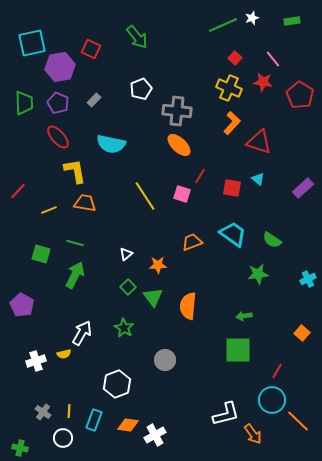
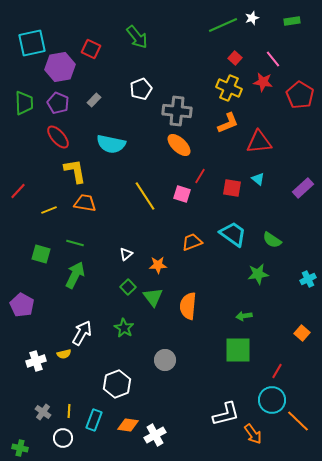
orange L-shape at (232, 123): moved 4 px left; rotated 25 degrees clockwise
red triangle at (259, 142): rotated 24 degrees counterclockwise
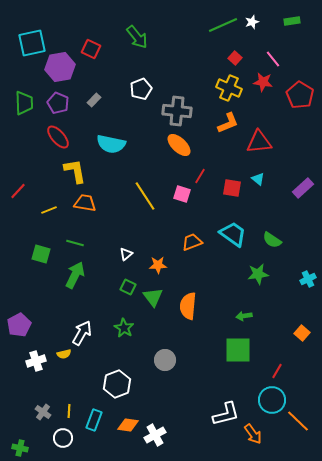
white star at (252, 18): moved 4 px down
green square at (128, 287): rotated 21 degrees counterclockwise
purple pentagon at (22, 305): moved 3 px left, 20 px down; rotated 15 degrees clockwise
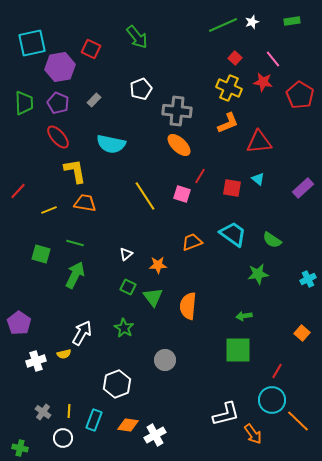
purple pentagon at (19, 325): moved 2 px up; rotated 10 degrees counterclockwise
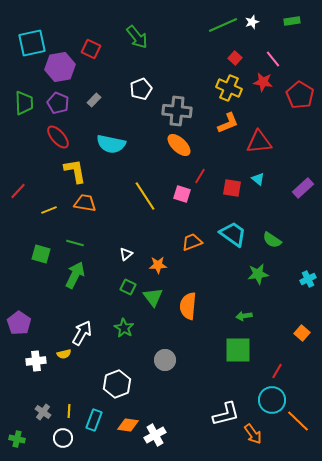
white cross at (36, 361): rotated 12 degrees clockwise
green cross at (20, 448): moved 3 px left, 9 px up
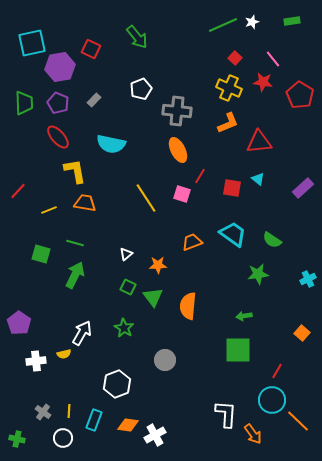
orange ellipse at (179, 145): moved 1 px left, 5 px down; rotated 20 degrees clockwise
yellow line at (145, 196): moved 1 px right, 2 px down
white L-shape at (226, 414): rotated 72 degrees counterclockwise
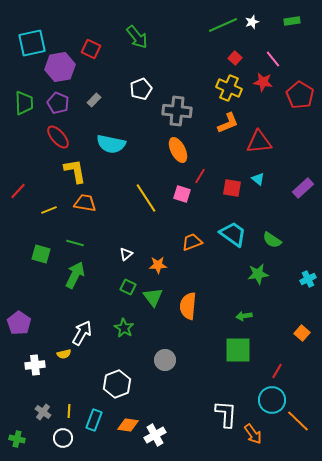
white cross at (36, 361): moved 1 px left, 4 px down
